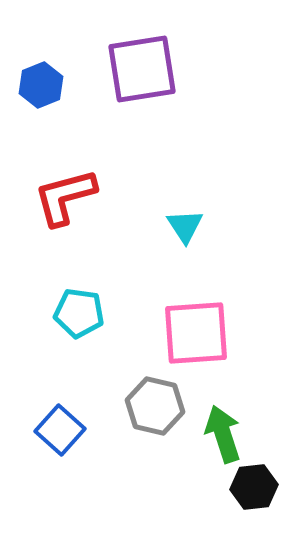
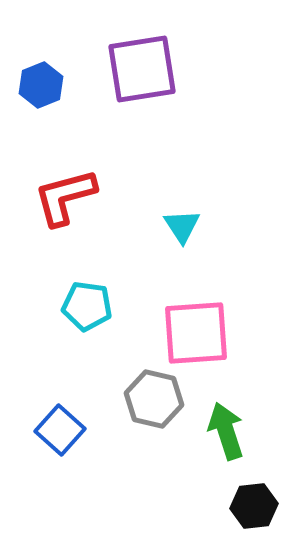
cyan triangle: moved 3 px left
cyan pentagon: moved 8 px right, 7 px up
gray hexagon: moved 1 px left, 7 px up
green arrow: moved 3 px right, 3 px up
black hexagon: moved 19 px down
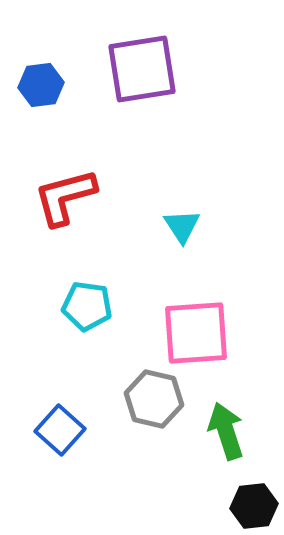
blue hexagon: rotated 15 degrees clockwise
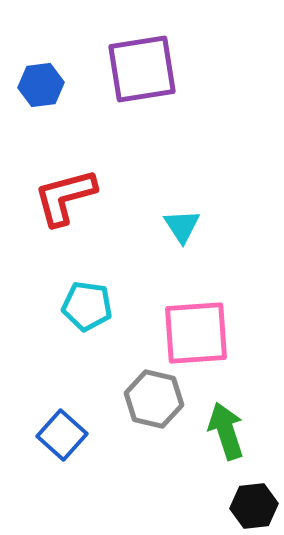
blue square: moved 2 px right, 5 px down
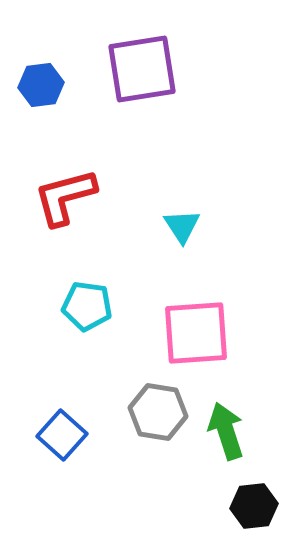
gray hexagon: moved 4 px right, 13 px down; rotated 4 degrees counterclockwise
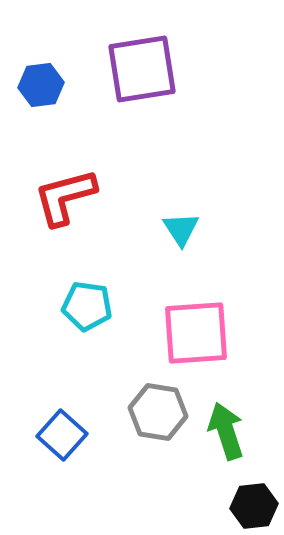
cyan triangle: moved 1 px left, 3 px down
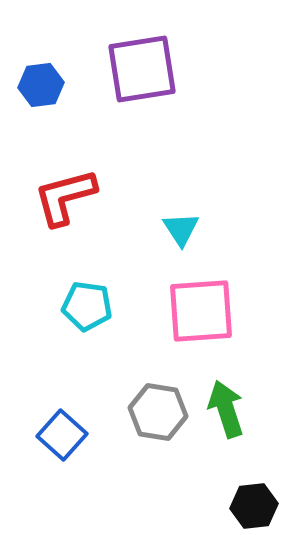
pink square: moved 5 px right, 22 px up
green arrow: moved 22 px up
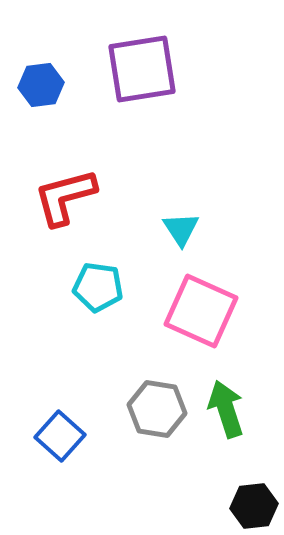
cyan pentagon: moved 11 px right, 19 px up
pink square: rotated 28 degrees clockwise
gray hexagon: moved 1 px left, 3 px up
blue square: moved 2 px left, 1 px down
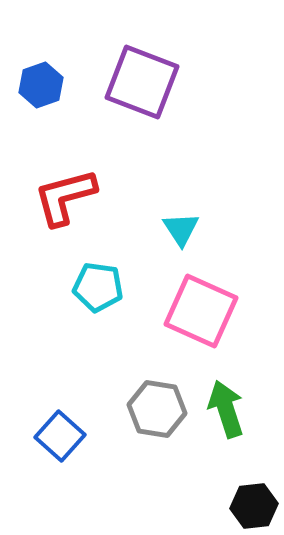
purple square: moved 13 px down; rotated 30 degrees clockwise
blue hexagon: rotated 12 degrees counterclockwise
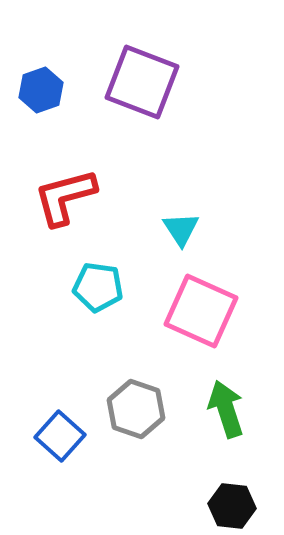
blue hexagon: moved 5 px down
gray hexagon: moved 21 px left; rotated 10 degrees clockwise
black hexagon: moved 22 px left; rotated 12 degrees clockwise
